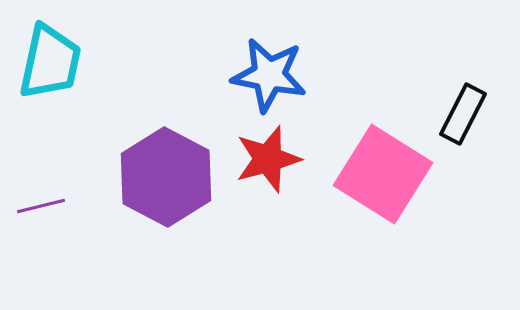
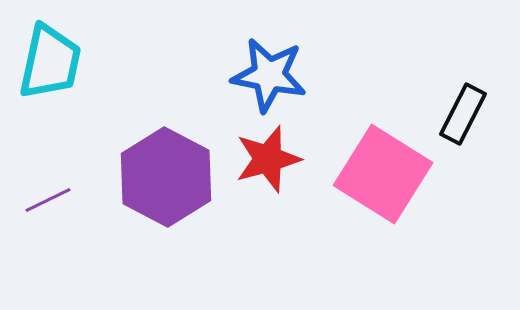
purple line: moved 7 px right, 6 px up; rotated 12 degrees counterclockwise
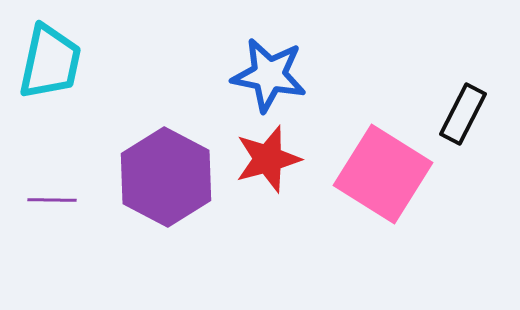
purple line: moved 4 px right; rotated 27 degrees clockwise
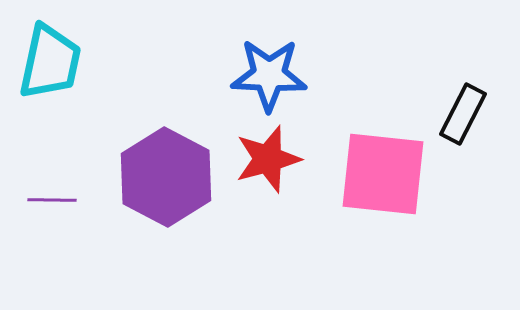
blue star: rotated 8 degrees counterclockwise
pink square: rotated 26 degrees counterclockwise
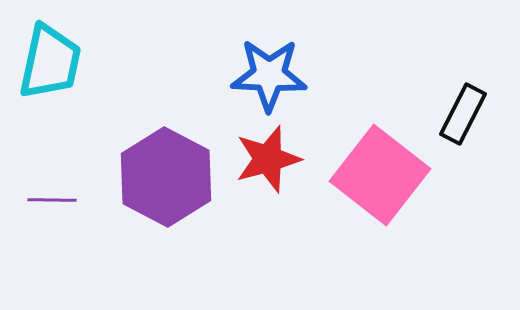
pink square: moved 3 px left, 1 px down; rotated 32 degrees clockwise
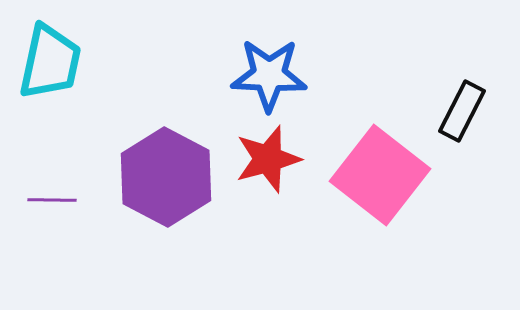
black rectangle: moved 1 px left, 3 px up
